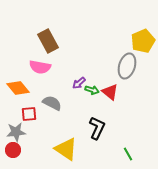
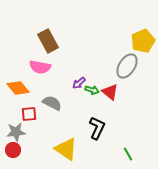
gray ellipse: rotated 15 degrees clockwise
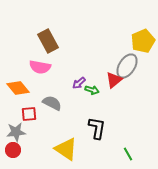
red triangle: moved 4 px right, 12 px up; rotated 42 degrees clockwise
black L-shape: rotated 15 degrees counterclockwise
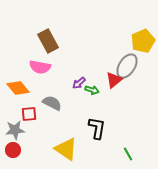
gray star: moved 1 px left, 2 px up
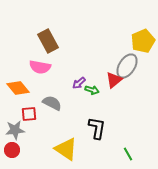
red circle: moved 1 px left
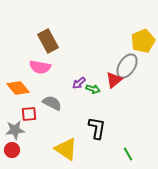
green arrow: moved 1 px right, 1 px up
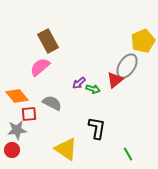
pink semicircle: rotated 130 degrees clockwise
red triangle: moved 1 px right
orange diamond: moved 1 px left, 8 px down
gray star: moved 2 px right
